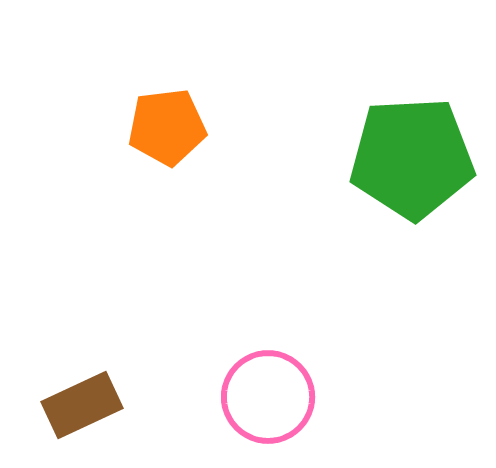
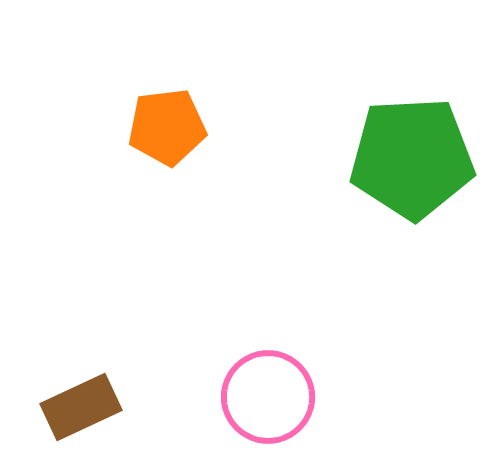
brown rectangle: moved 1 px left, 2 px down
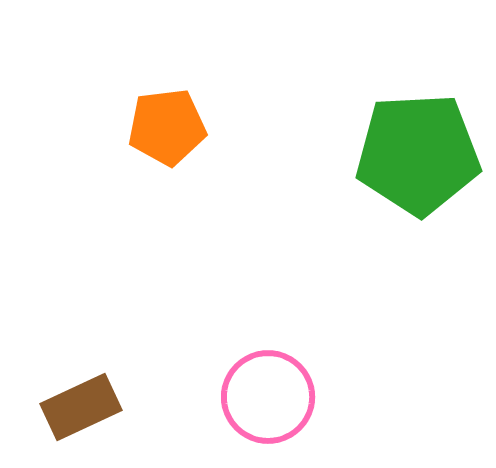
green pentagon: moved 6 px right, 4 px up
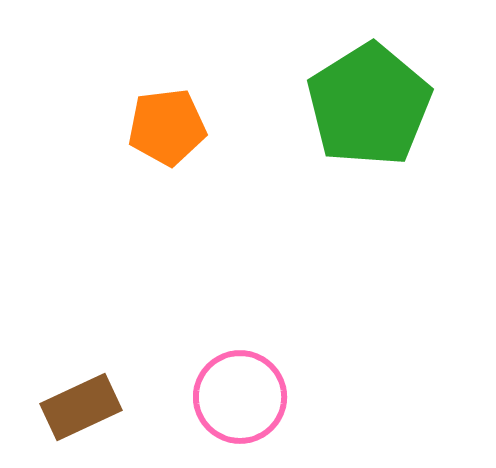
green pentagon: moved 49 px left, 49 px up; rotated 29 degrees counterclockwise
pink circle: moved 28 px left
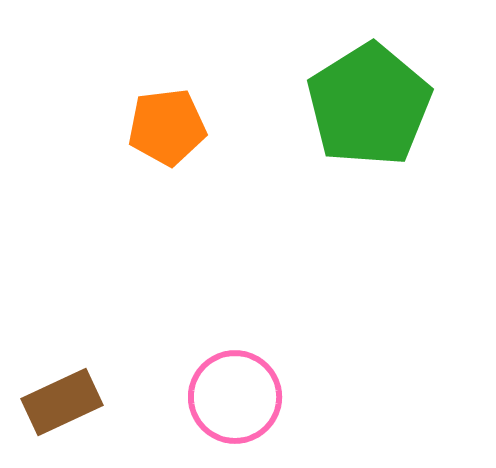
pink circle: moved 5 px left
brown rectangle: moved 19 px left, 5 px up
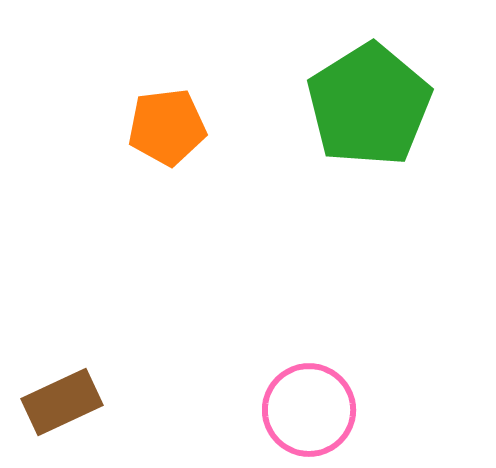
pink circle: moved 74 px right, 13 px down
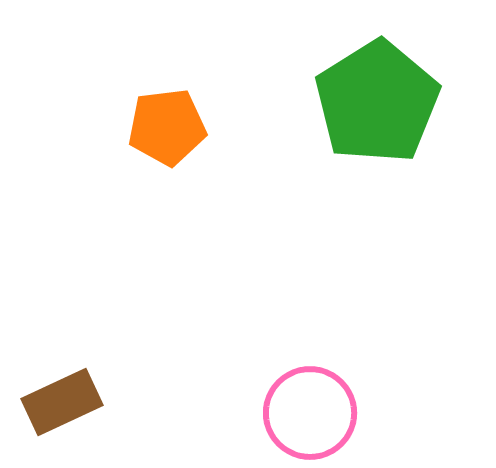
green pentagon: moved 8 px right, 3 px up
pink circle: moved 1 px right, 3 px down
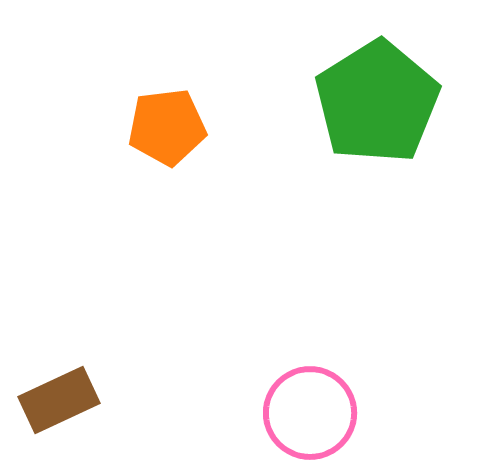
brown rectangle: moved 3 px left, 2 px up
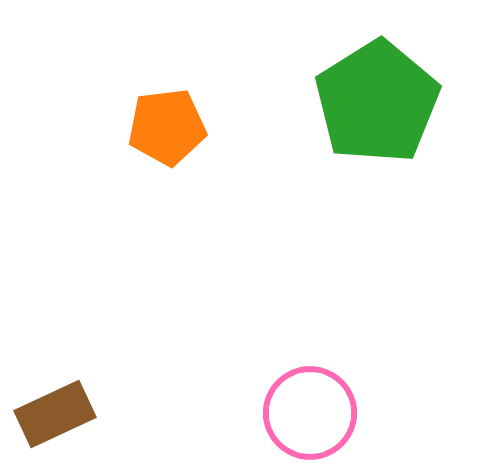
brown rectangle: moved 4 px left, 14 px down
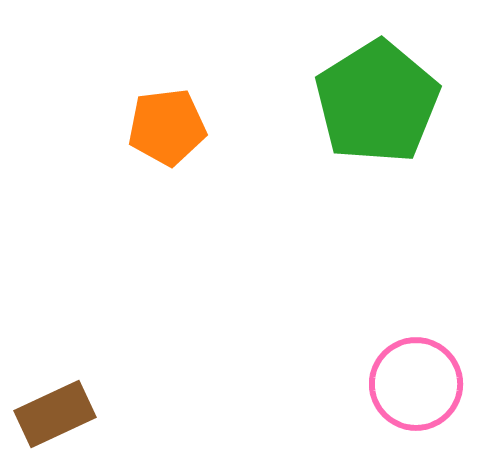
pink circle: moved 106 px right, 29 px up
